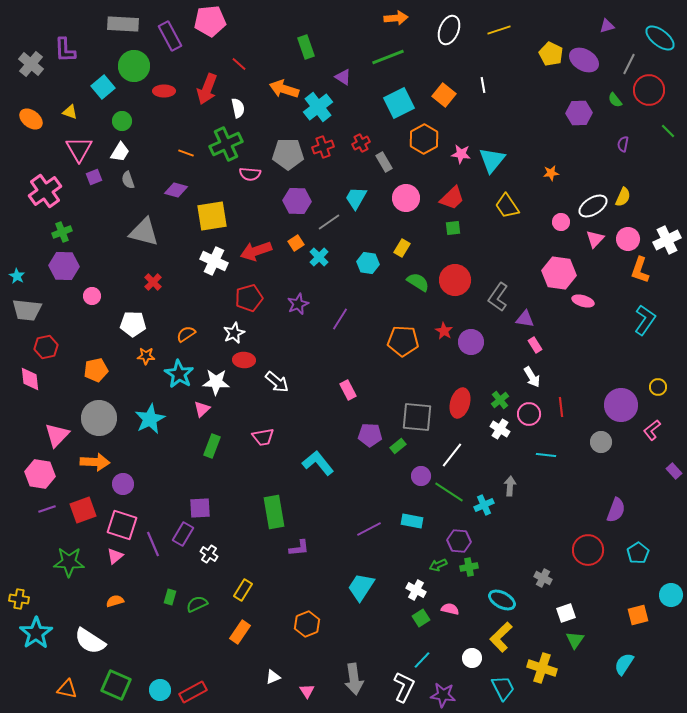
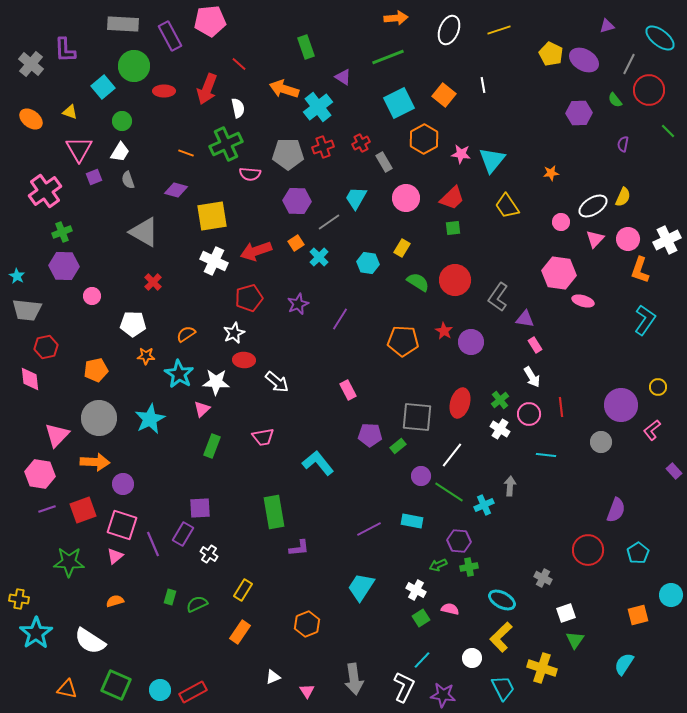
gray triangle at (144, 232): rotated 16 degrees clockwise
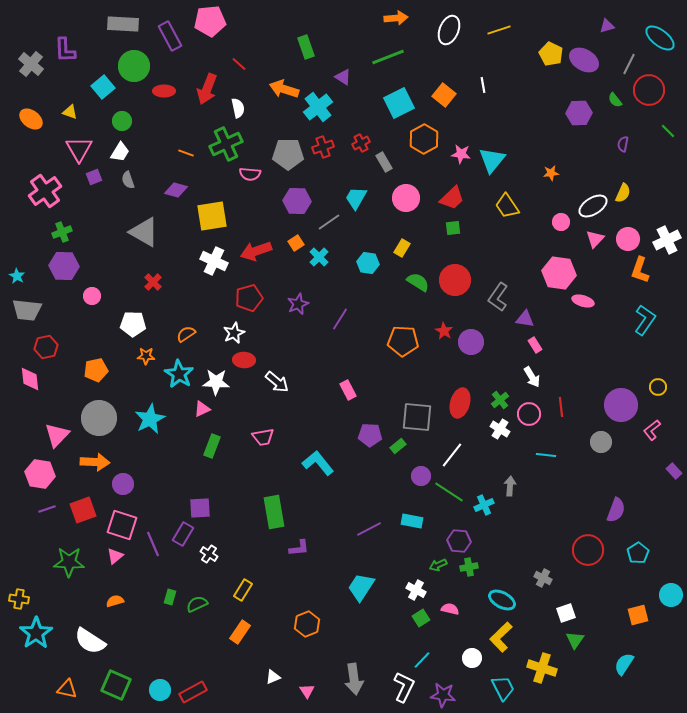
yellow semicircle at (623, 197): moved 4 px up
pink triangle at (202, 409): rotated 18 degrees clockwise
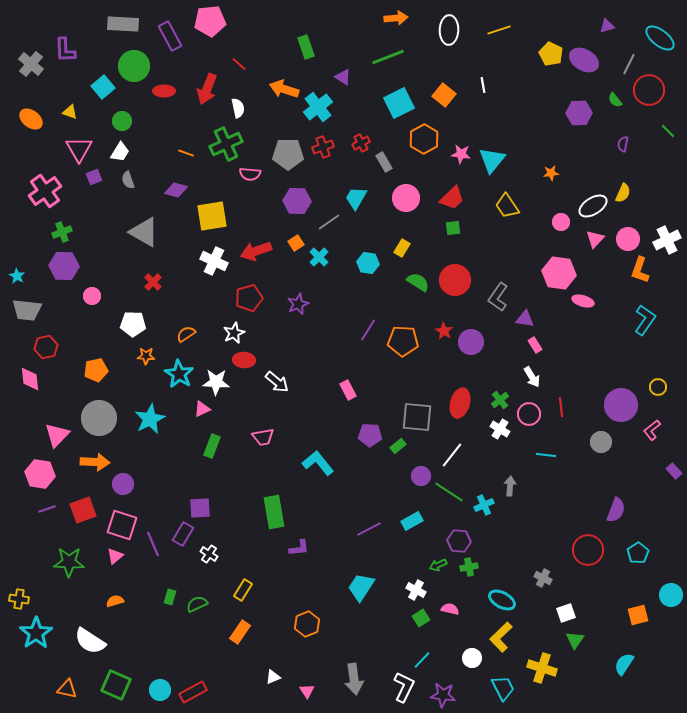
white ellipse at (449, 30): rotated 20 degrees counterclockwise
purple line at (340, 319): moved 28 px right, 11 px down
cyan rectangle at (412, 521): rotated 40 degrees counterclockwise
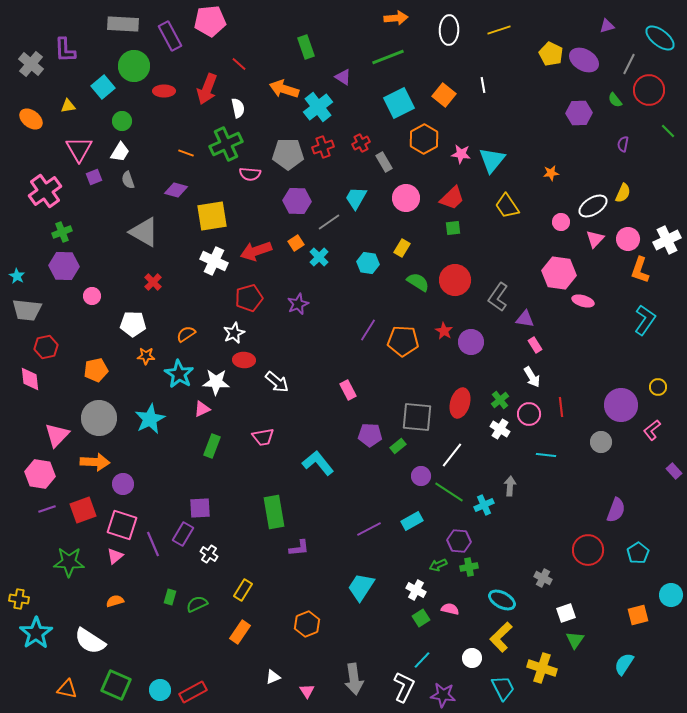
yellow triangle at (70, 112): moved 2 px left, 6 px up; rotated 28 degrees counterclockwise
